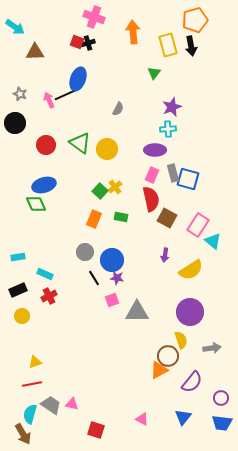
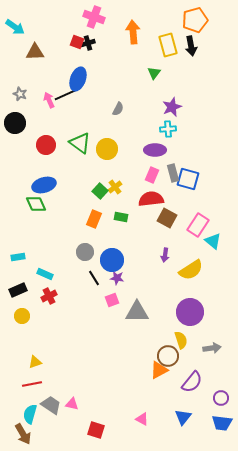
red semicircle at (151, 199): rotated 85 degrees counterclockwise
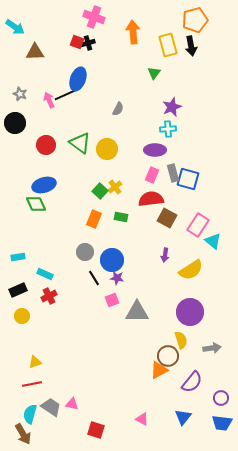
gray trapezoid at (51, 405): moved 2 px down
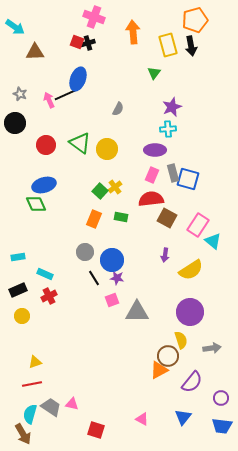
blue trapezoid at (222, 423): moved 3 px down
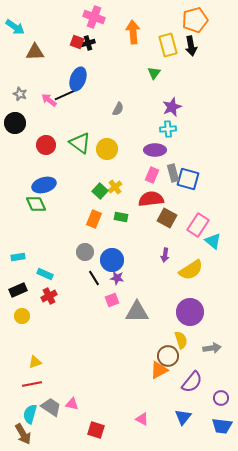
pink arrow at (49, 100): rotated 28 degrees counterclockwise
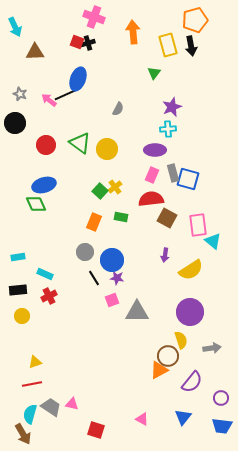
cyan arrow at (15, 27): rotated 30 degrees clockwise
orange rectangle at (94, 219): moved 3 px down
pink rectangle at (198, 225): rotated 40 degrees counterclockwise
black rectangle at (18, 290): rotated 18 degrees clockwise
